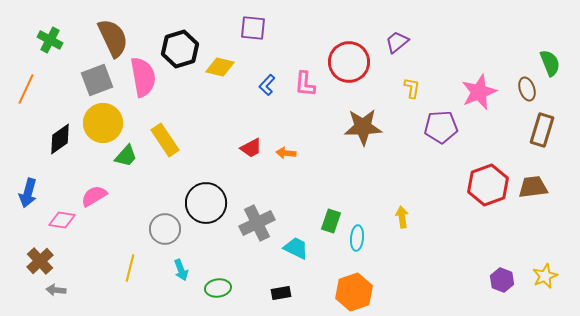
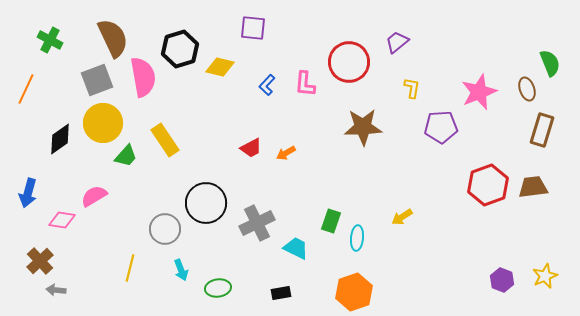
orange arrow at (286, 153): rotated 36 degrees counterclockwise
yellow arrow at (402, 217): rotated 115 degrees counterclockwise
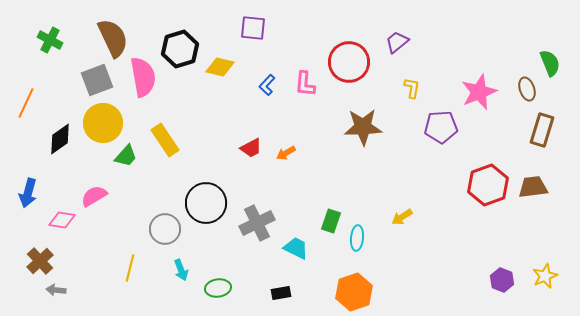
orange line at (26, 89): moved 14 px down
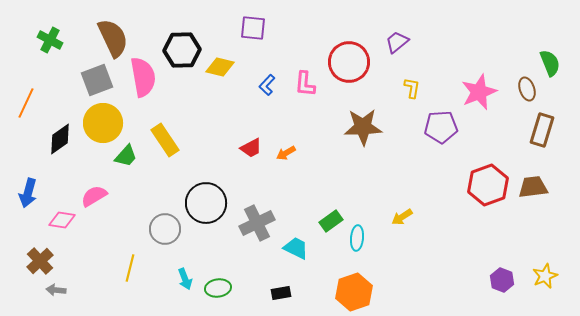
black hexagon at (180, 49): moved 2 px right, 1 px down; rotated 15 degrees clockwise
green rectangle at (331, 221): rotated 35 degrees clockwise
cyan arrow at (181, 270): moved 4 px right, 9 px down
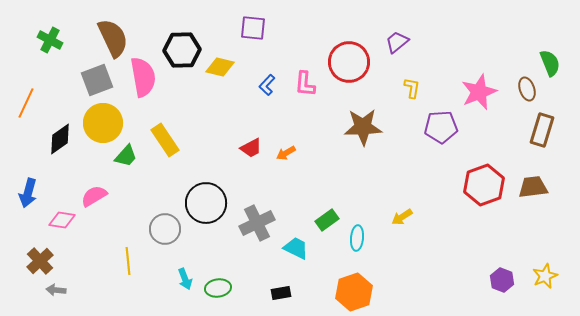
red hexagon at (488, 185): moved 4 px left
green rectangle at (331, 221): moved 4 px left, 1 px up
yellow line at (130, 268): moved 2 px left, 7 px up; rotated 20 degrees counterclockwise
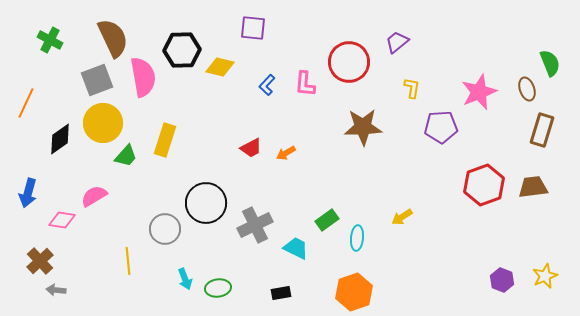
yellow rectangle at (165, 140): rotated 52 degrees clockwise
gray cross at (257, 223): moved 2 px left, 2 px down
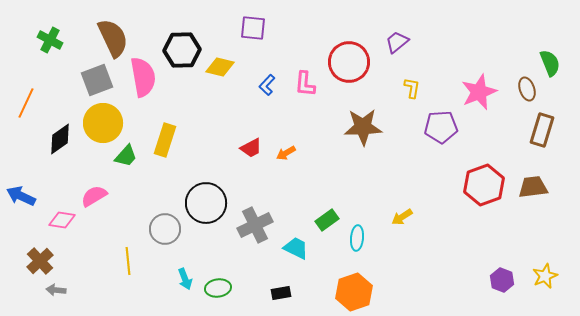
blue arrow at (28, 193): moved 7 px left, 3 px down; rotated 100 degrees clockwise
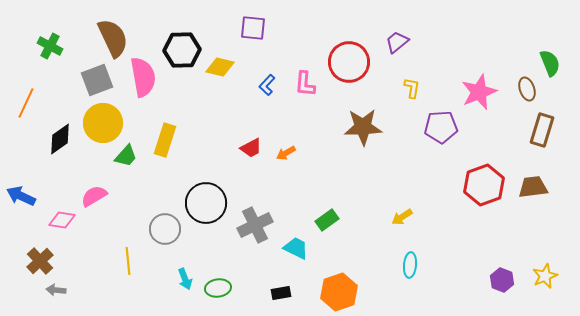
green cross at (50, 40): moved 6 px down
cyan ellipse at (357, 238): moved 53 px right, 27 px down
orange hexagon at (354, 292): moved 15 px left
